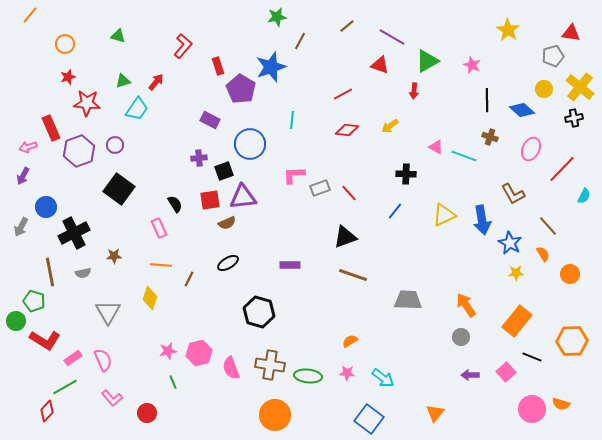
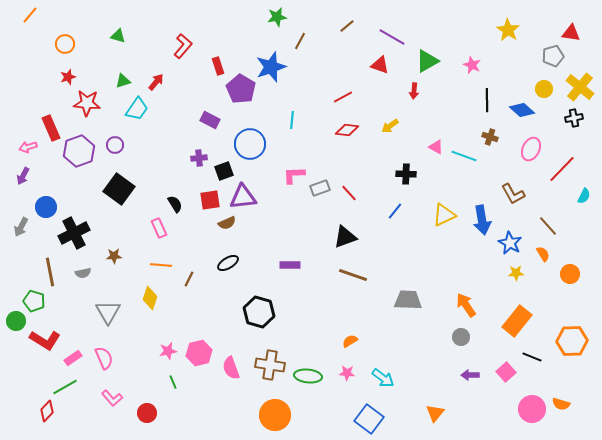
red line at (343, 94): moved 3 px down
pink semicircle at (103, 360): moved 1 px right, 2 px up
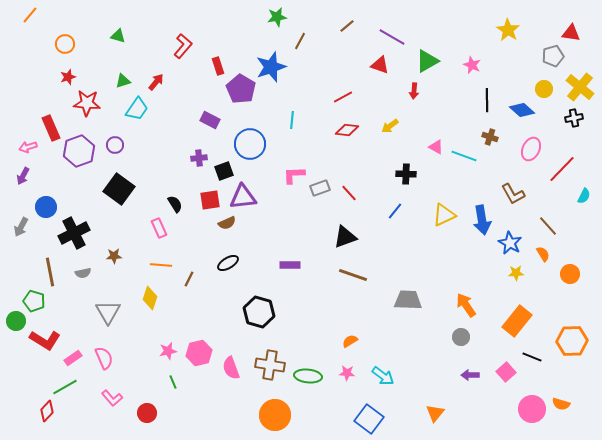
cyan arrow at (383, 378): moved 2 px up
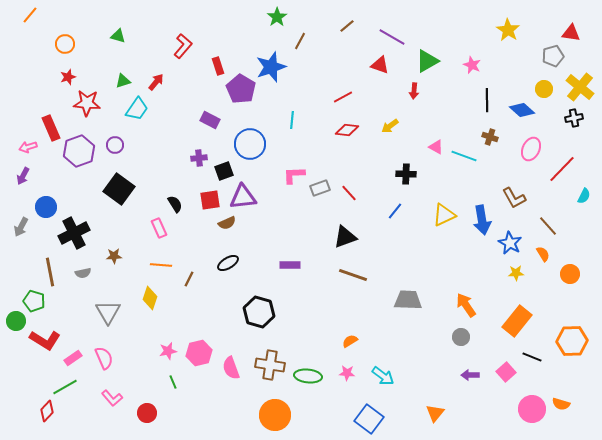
green star at (277, 17): rotated 24 degrees counterclockwise
brown L-shape at (513, 194): moved 1 px right, 4 px down
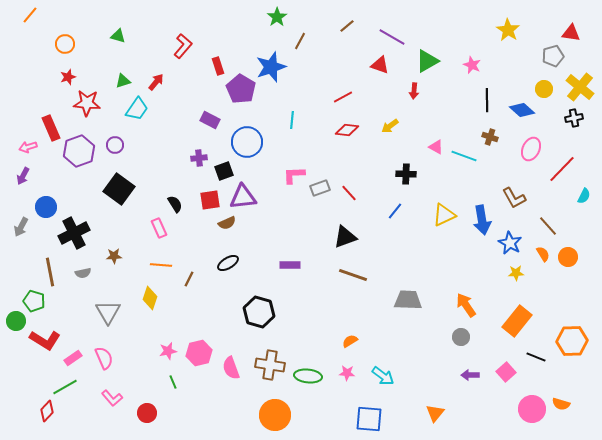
blue circle at (250, 144): moved 3 px left, 2 px up
orange circle at (570, 274): moved 2 px left, 17 px up
black line at (532, 357): moved 4 px right
blue square at (369, 419): rotated 32 degrees counterclockwise
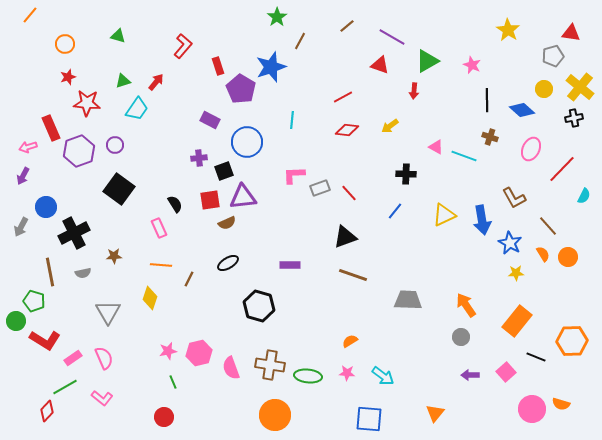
black hexagon at (259, 312): moved 6 px up
pink L-shape at (112, 398): moved 10 px left; rotated 10 degrees counterclockwise
red circle at (147, 413): moved 17 px right, 4 px down
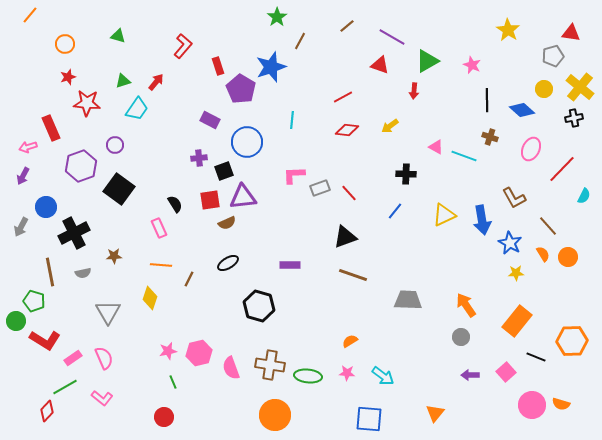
purple hexagon at (79, 151): moved 2 px right, 15 px down
pink circle at (532, 409): moved 4 px up
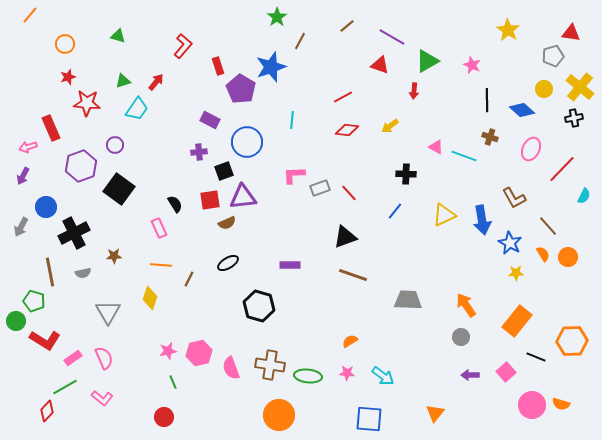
purple cross at (199, 158): moved 6 px up
orange circle at (275, 415): moved 4 px right
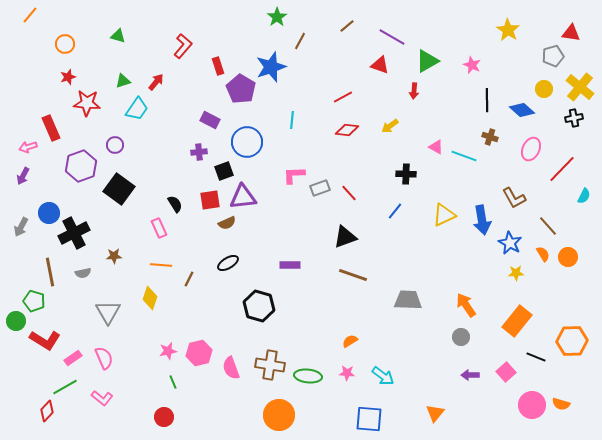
blue circle at (46, 207): moved 3 px right, 6 px down
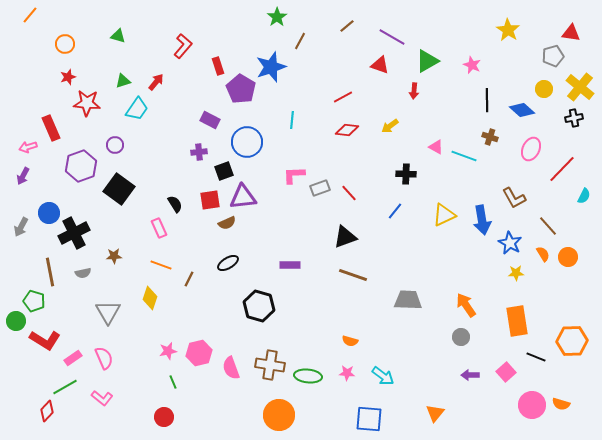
orange line at (161, 265): rotated 15 degrees clockwise
orange rectangle at (517, 321): rotated 48 degrees counterclockwise
orange semicircle at (350, 341): rotated 133 degrees counterclockwise
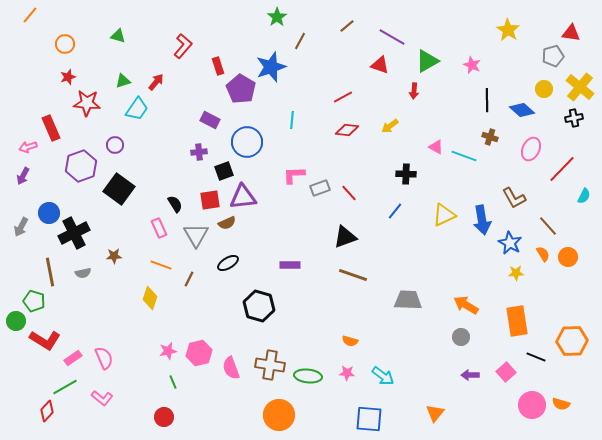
orange arrow at (466, 305): rotated 25 degrees counterclockwise
gray triangle at (108, 312): moved 88 px right, 77 px up
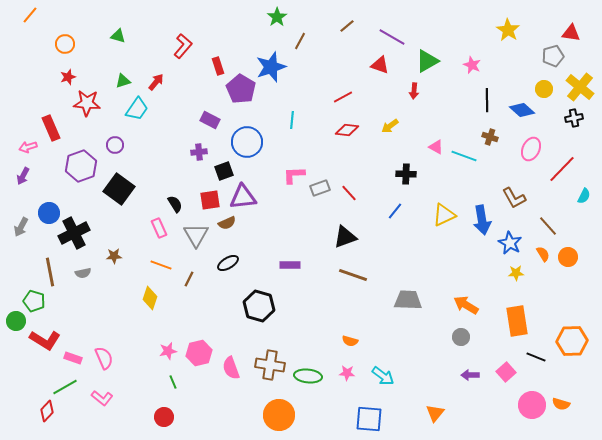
pink rectangle at (73, 358): rotated 54 degrees clockwise
